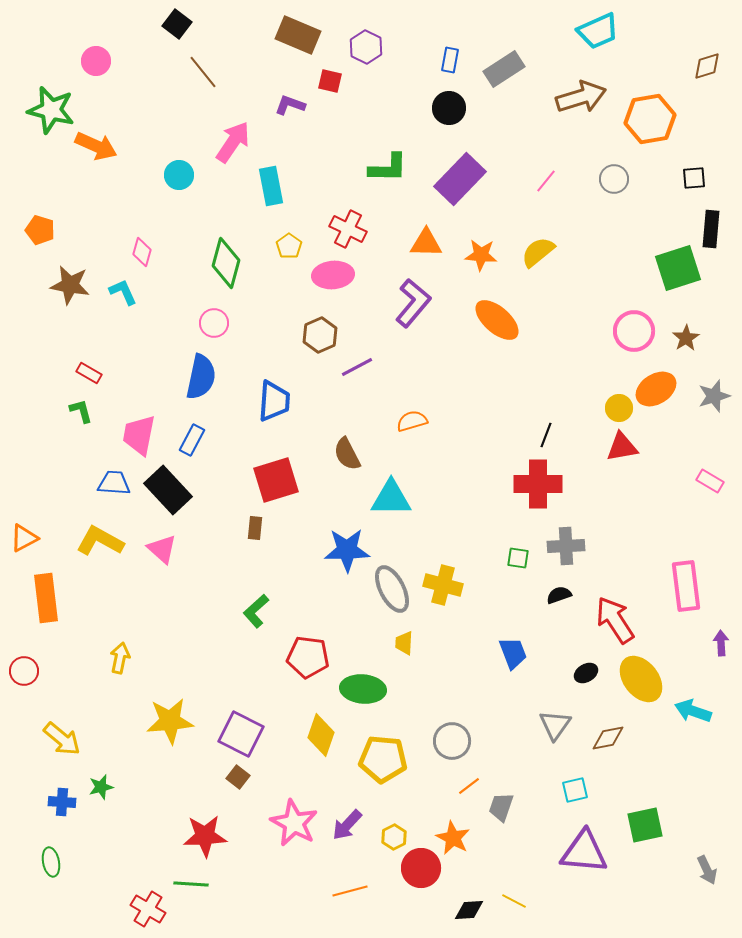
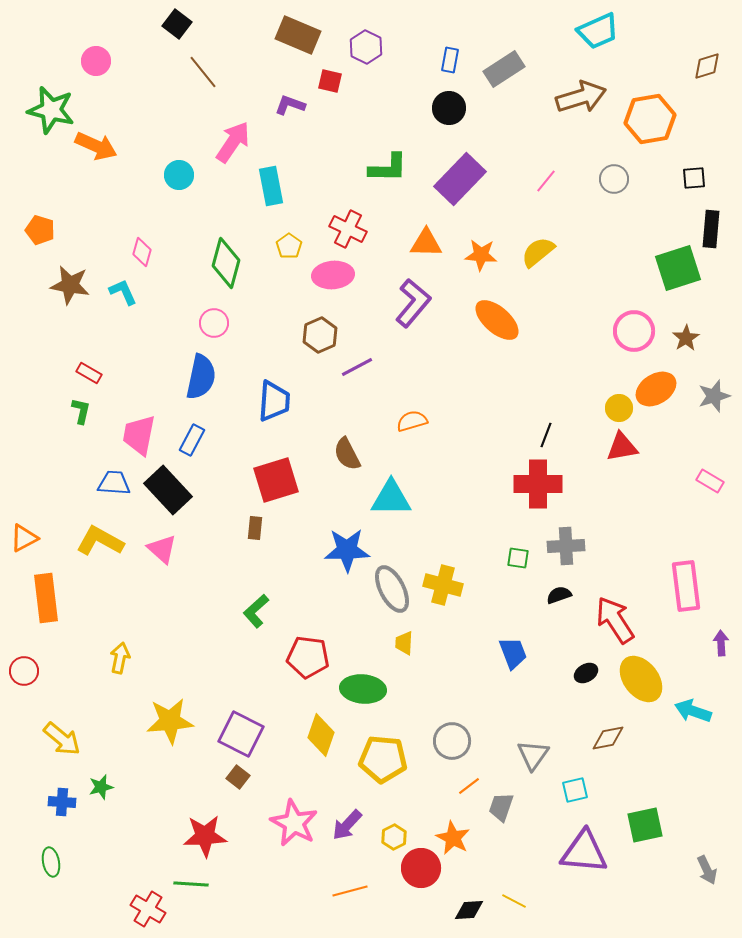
green L-shape at (81, 411): rotated 28 degrees clockwise
gray triangle at (555, 725): moved 22 px left, 30 px down
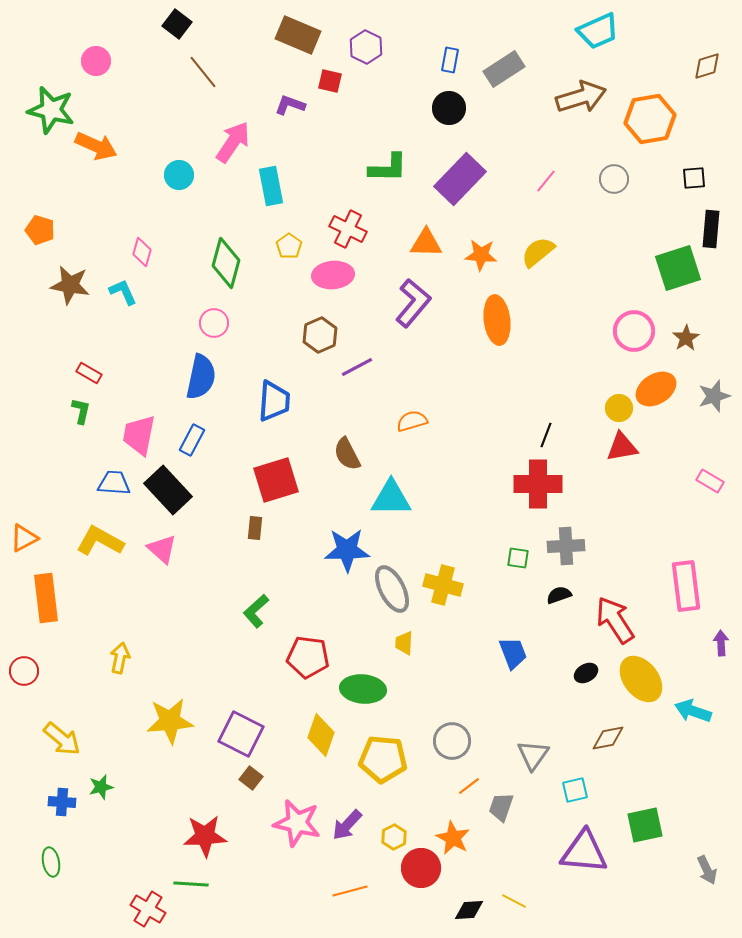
orange ellipse at (497, 320): rotated 42 degrees clockwise
brown square at (238, 777): moved 13 px right, 1 px down
pink star at (294, 823): moved 3 px right; rotated 15 degrees counterclockwise
